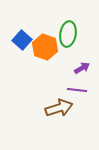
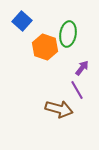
blue square: moved 19 px up
purple arrow: rotated 21 degrees counterclockwise
purple line: rotated 54 degrees clockwise
brown arrow: moved 1 px down; rotated 32 degrees clockwise
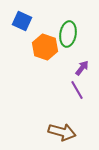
blue square: rotated 18 degrees counterclockwise
brown arrow: moved 3 px right, 23 px down
